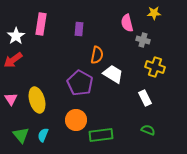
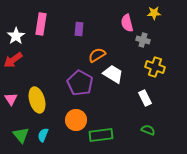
orange semicircle: rotated 132 degrees counterclockwise
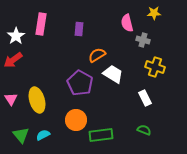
green semicircle: moved 4 px left
cyan semicircle: rotated 40 degrees clockwise
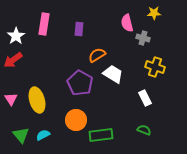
pink rectangle: moved 3 px right
gray cross: moved 2 px up
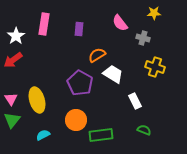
pink semicircle: moved 7 px left; rotated 24 degrees counterclockwise
white rectangle: moved 10 px left, 3 px down
green triangle: moved 9 px left, 15 px up; rotated 18 degrees clockwise
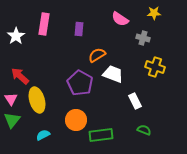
pink semicircle: moved 4 px up; rotated 18 degrees counterclockwise
red arrow: moved 7 px right, 16 px down; rotated 78 degrees clockwise
white trapezoid: rotated 10 degrees counterclockwise
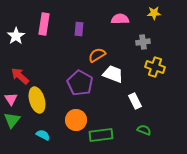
pink semicircle: rotated 144 degrees clockwise
gray cross: moved 4 px down; rotated 24 degrees counterclockwise
cyan semicircle: rotated 56 degrees clockwise
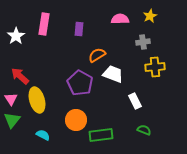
yellow star: moved 4 px left, 3 px down; rotated 24 degrees counterclockwise
yellow cross: rotated 24 degrees counterclockwise
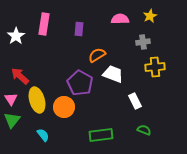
orange circle: moved 12 px left, 13 px up
cyan semicircle: rotated 24 degrees clockwise
